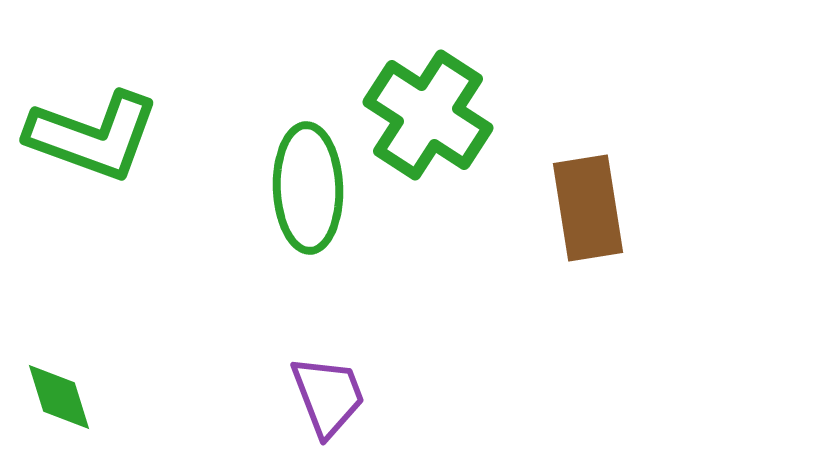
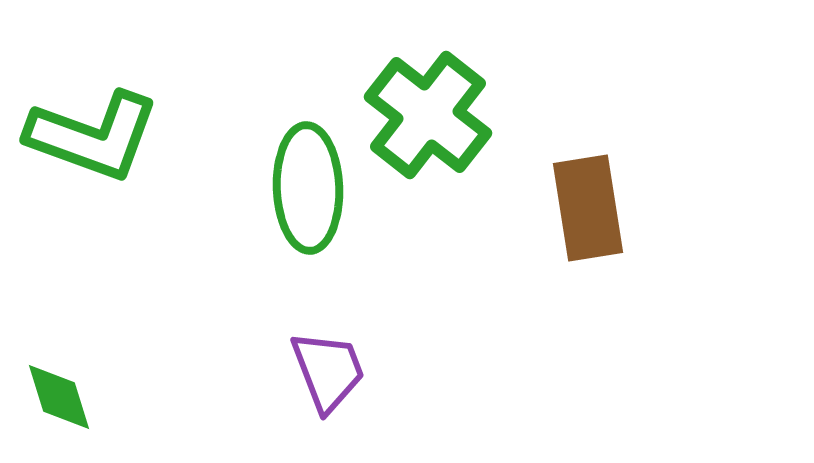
green cross: rotated 5 degrees clockwise
purple trapezoid: moved 25 px up
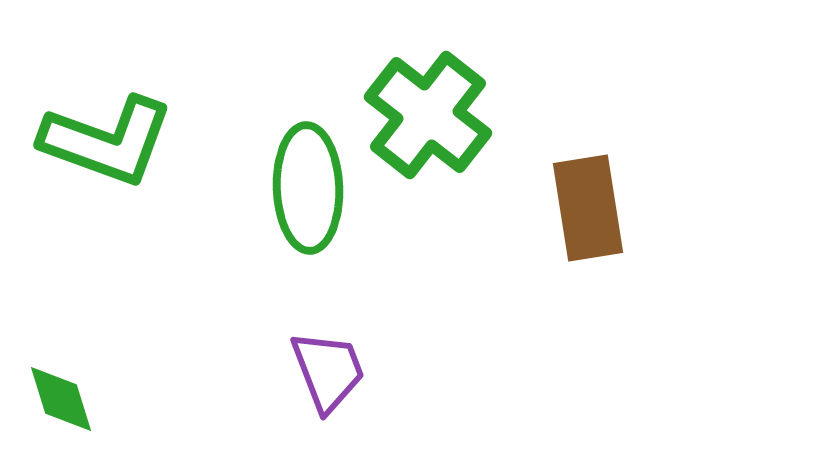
green L-shape: moved 14 px right, 5 px down
green diamond: moved 2 px right, 2 px down
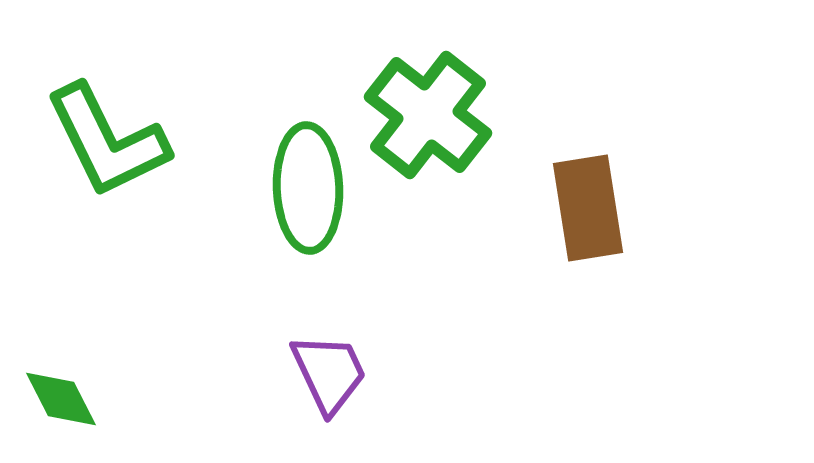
green L-shape: rotated 44 degrees clockwise
purple trapezoid: moved 1 px right, 2 px down; rotated 4 degrees counterclockwise
green diamond: rotated 10 degrees counterclockwise
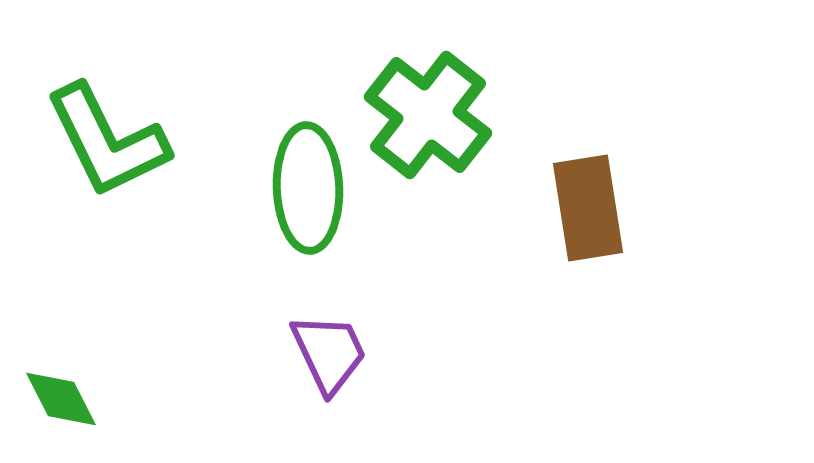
purple trapezoid: moved 20 px up
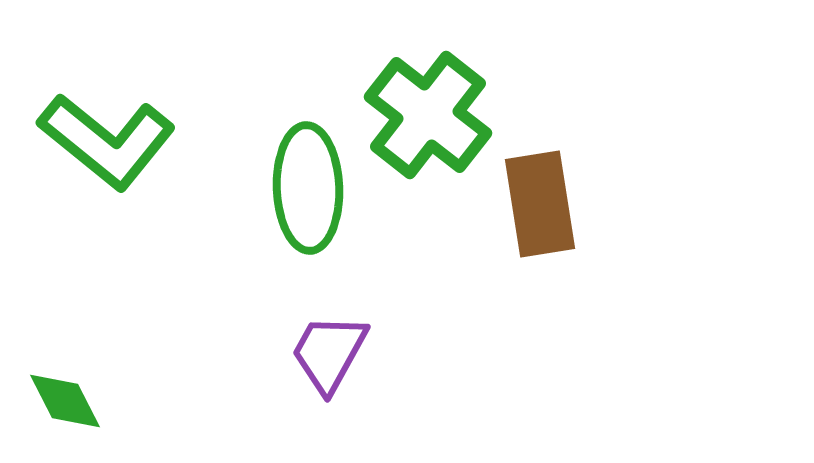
green L-shape: rotated 25 degrees counterclockwise
brown rectangle: moved 48 px left, 4 px up
purple trapezoid: rotated 126 degrees counterclockwise
green diamond: moved 4 px right, 2 px down
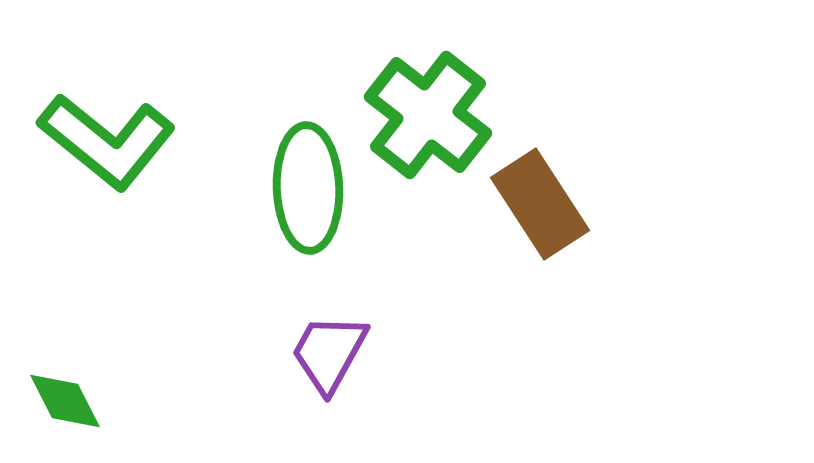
brown rectangle: rotated 24 degrees counterclockwise
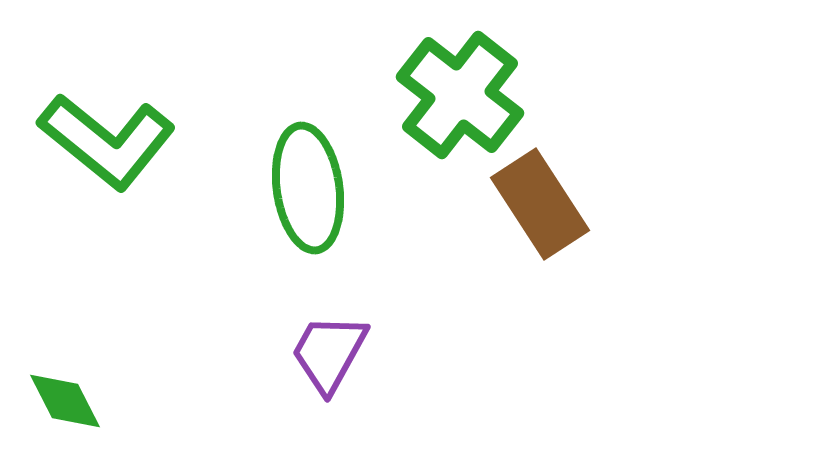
green cross: moved 32 px right, 20 px up
green ellipse: rotated 6 degrees counterclockwise
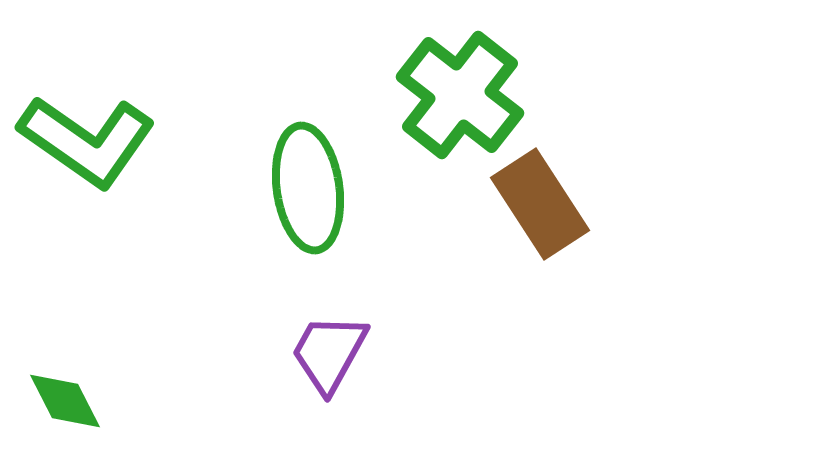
green L-shape: moved 20 px left; rotated 4 degrees counterclockwise
